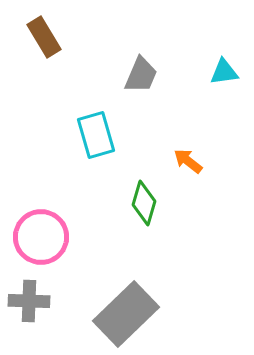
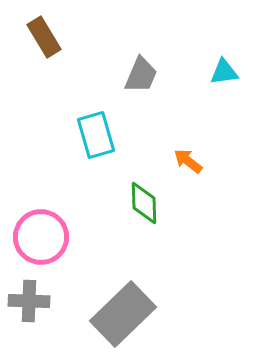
green diamond: rotated 18 degrees counterclockwise
gray rectangle: moved 3 px left
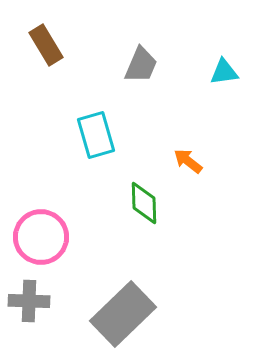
brown rectangle: moved 2 px right, 8 px down
gray trapezoid: moved 10 px up
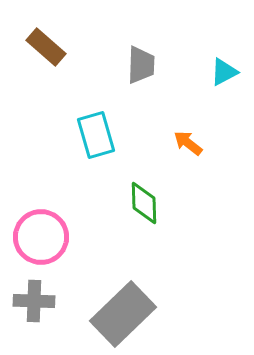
brown rectangle: moved 2 px down; rotated 18 degrees counterclockwise
gray trapezoid: rotated 21 degrees counterclockwise
cyan triangle: rotated 20 degrees counterclockwise
orange arrow: moved 18 px up
gray cross: moved 5 px right
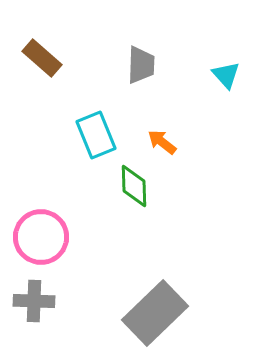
brown rectangle: moved 4 px left, 11 px down
cyan triangle: moved 2 px right, 3 px down; rotated 44 degrees counterclockwise
cyan rectangle: rotated 6 degrees counterclockwise
orange arrow: moved 26 px left, 1 px up
green diamond: moved 10 px left, 17 px up
gray rectangle: moved 32 px right, 1 px up
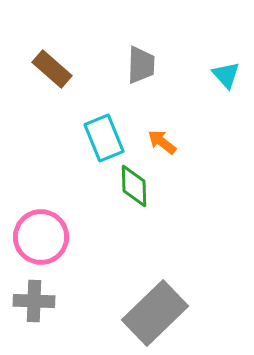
brown rectangle: moved 10 px right, 11 px down
cyan rectangle: moved 8 px right, 3 px down
